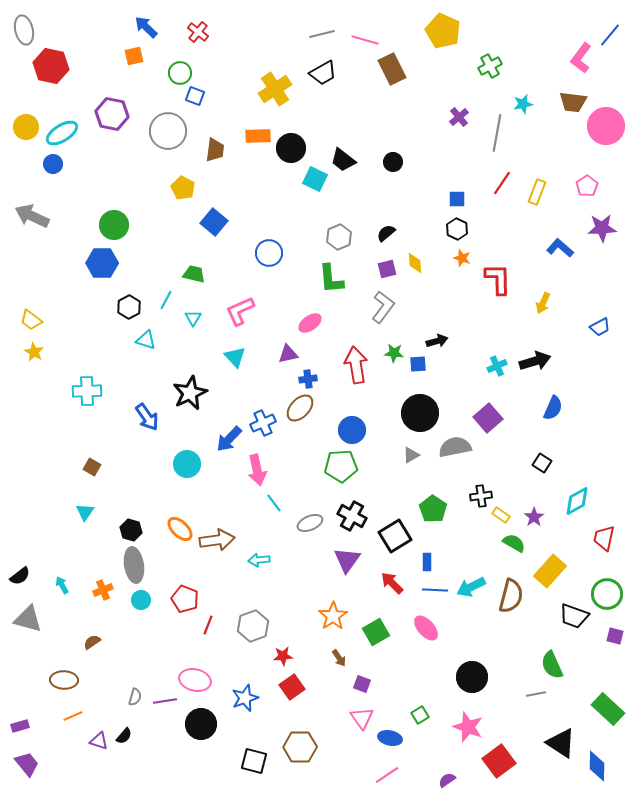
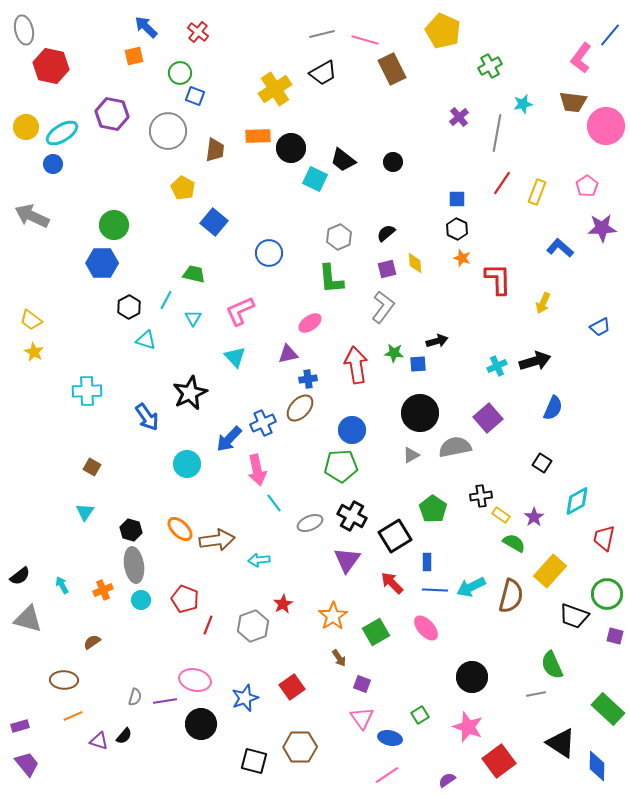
red star at (283, 656): moved 52 px up; rotated 24 degrees counterclockwise
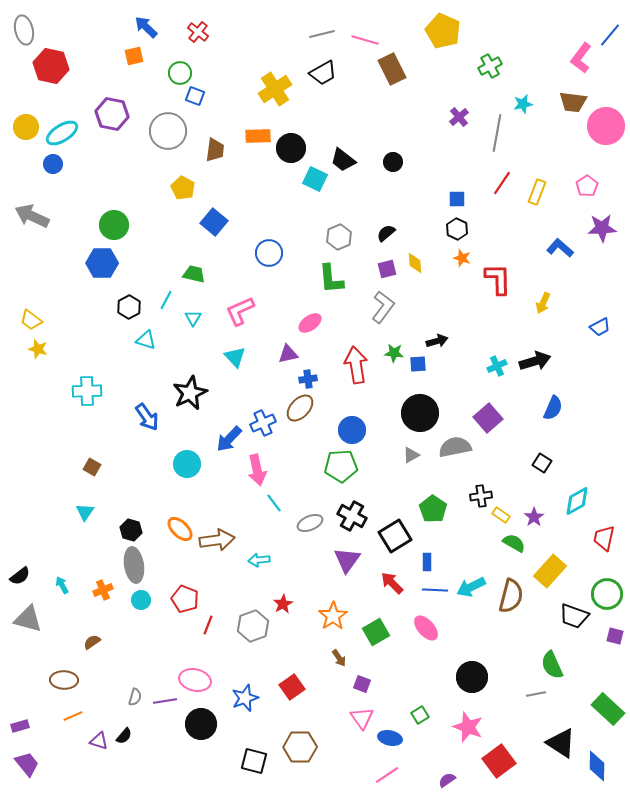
yellow star at (34, 352): moved 4 px right, 3 px up; rotated 12 degrees counterclockwise
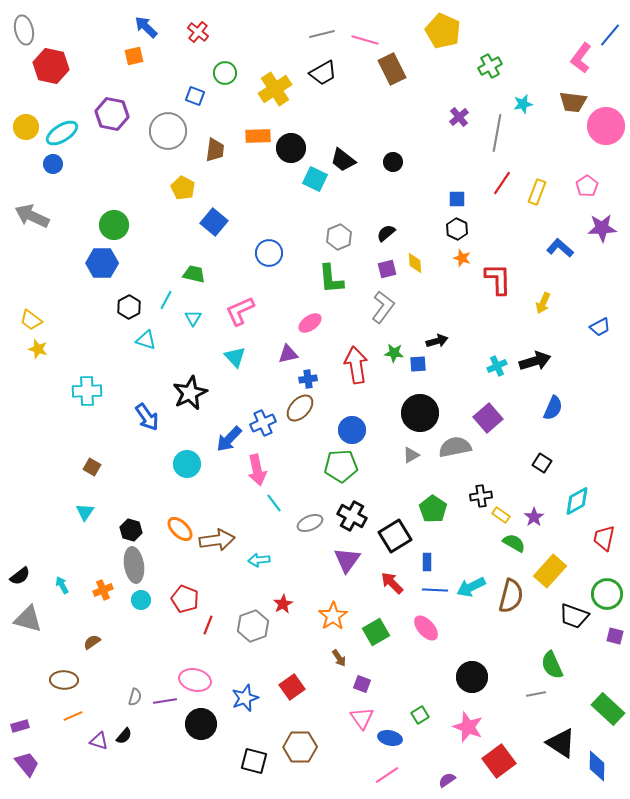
green circle at (180, 73): moved 45 px right
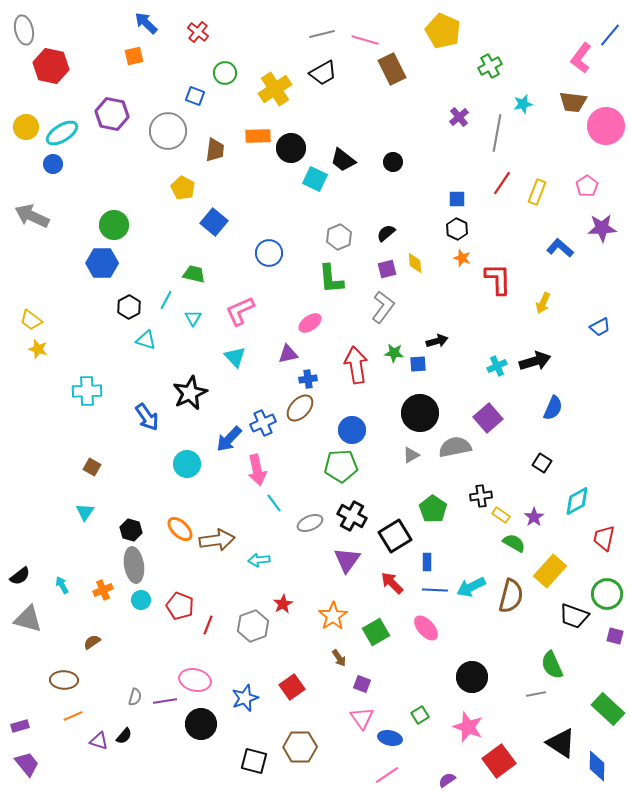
blue arrow at (146, 27): moved 4 px up
red pentagon at (185, 599): moved 5 px left, 7 px down
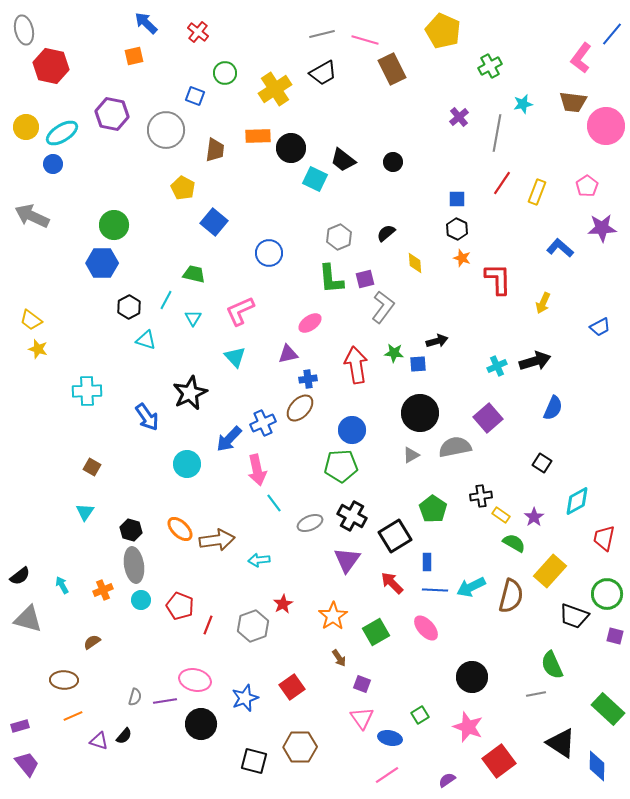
blue line at (610, 35): moved 2 px right, 1 px up
gray circle at (168, 131): moved 2 px left, 1 px up
purple square at (387, 269): moved 22 px left, 10 px down
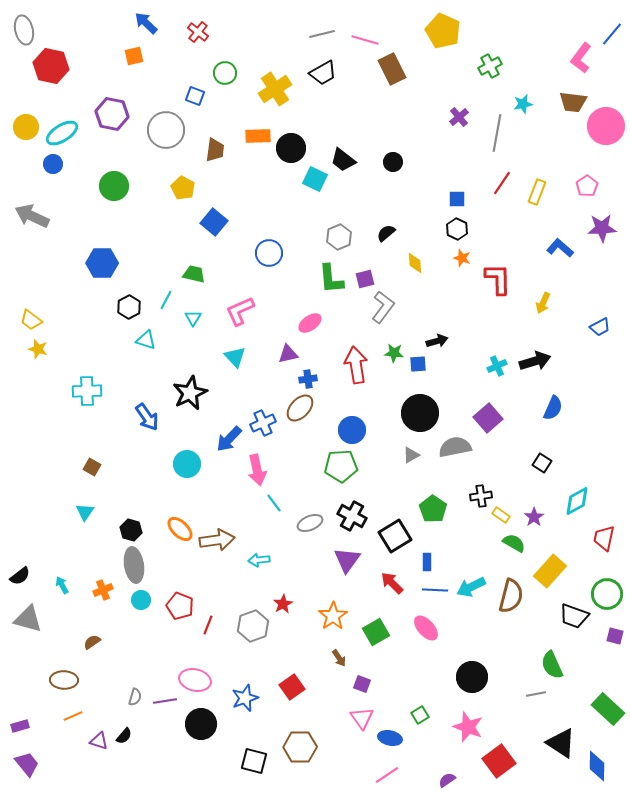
green circle at (114, 225): moved 39 px up
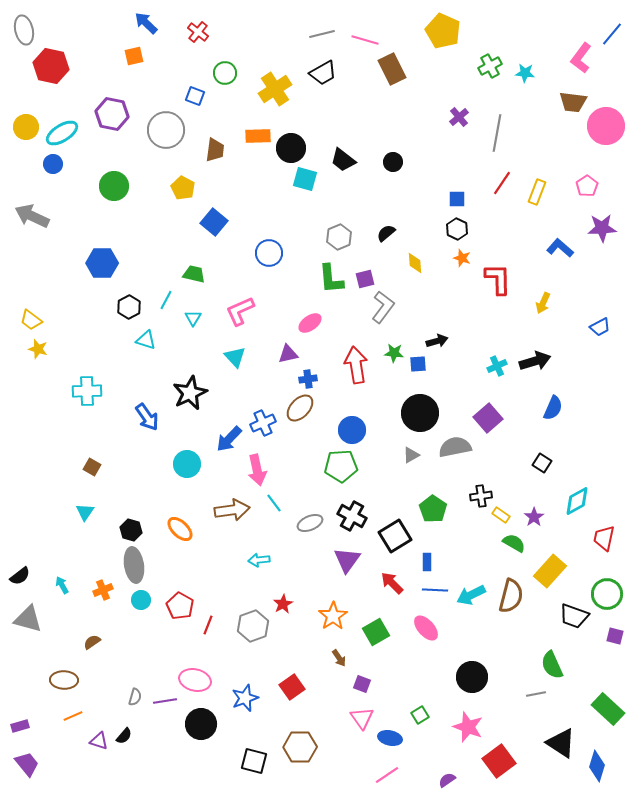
cyan star at (523, 104): moved 2 px right, 31 px up; rotated 18 degrees clockwise
cyan square at (315, 179): moved 10 px left; rotated 10 degrees counterclockwise
brown arrow at (217, 540): moved 15 px right, 30 px up
cyan arrow at (471, 587): moved 8 px down
red pentagon at (180, 606): rotated 8 degrees clockwise
blue diamond at (597, 766): rotated 16 degrees clockwise
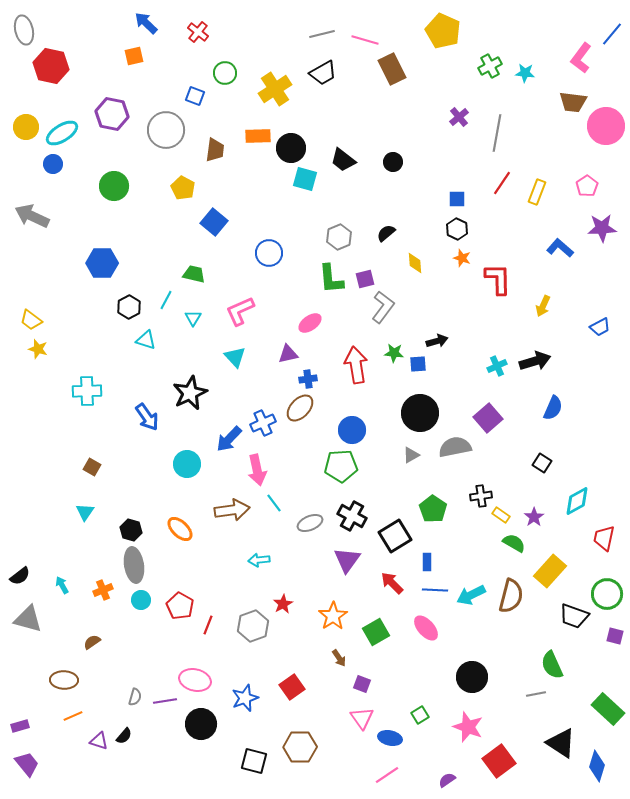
yellow arrow at (543, 303): moved 3 px down
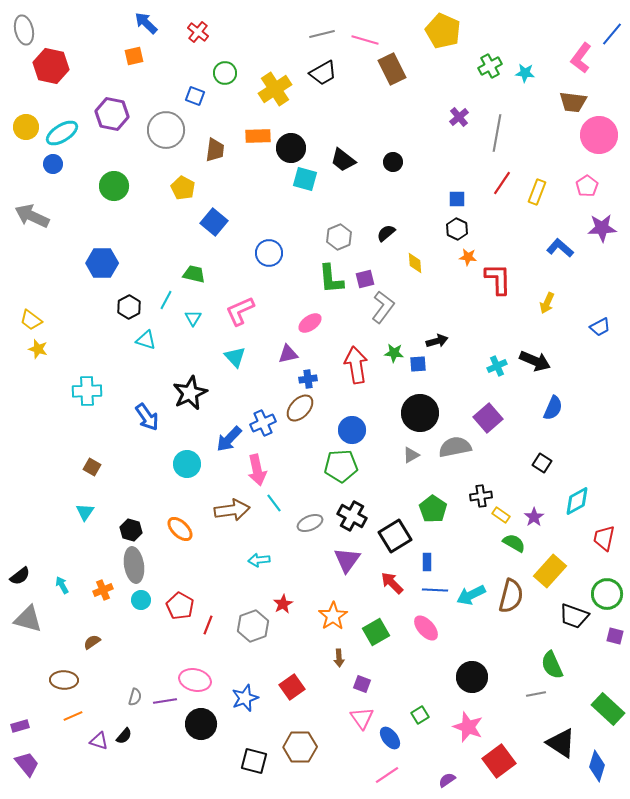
pink circle at (606, 126): moved 7 px left, 9 px down
orange star at (462, 258): moved 6 px right, 1 px up; rotated 12 degrees counterclockwise
yellow arrow at (543, 306): moved 4 px right, 3 px up
black arrow at (535, 361): rotated 40 degrees clockwise
brown arrow at (339, 658): rotated 30 degrees clockwise
blue ellipse at (390, 738): rotated 40 degrees clockwise
